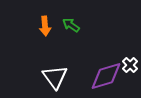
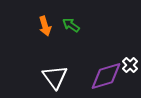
orange arrow: rotated 12 degrees counterclockwise
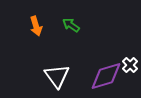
orange arrow: moved 9 px left
white triangle: moved 2 px right, 1 px up
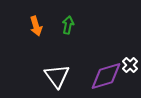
green arrow: moved 3 px left; rotated 66 degrees clockwise
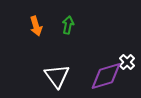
white cross: moved 3 px left, 3 px up
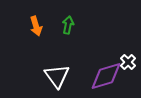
white cross: moved 1 px right
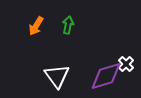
orange arrow: rotated 48 degrees clockwise
white cross: moved 2 px left, 2 px down
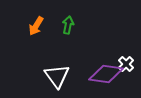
purple diamond: moved 2 px up; rotated 24 degrees clockwise
